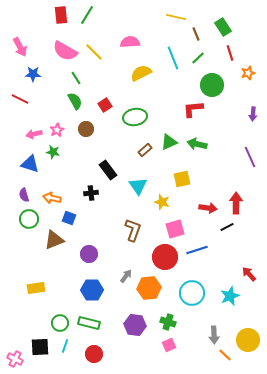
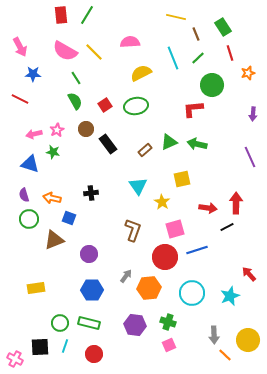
green ellipse at (135, 117): moved 1 px right, 11 px up
black rectangle at (108, 170): moved 26 px up
yellow star at (162, 202): rotated 14 degrees clockwise
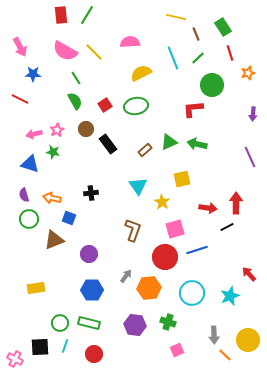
pink square at (169, 345): moved 8 px right, 5 px down
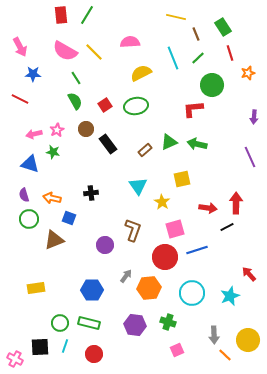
purple arrow at (253, 114): moved 1 px right, 3 px down
purple circle at (89, 254): moved 16 px right, 9 px up
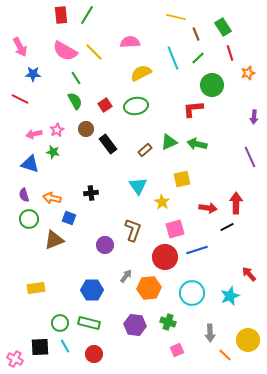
gray arrow at (214, 335): moved 4 px left, 2 px up
cyan line at (65, 346): rotated 48 degrees counterclockwise
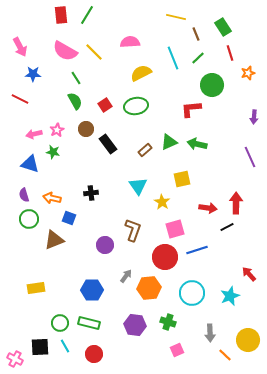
red L-shape at (193, 109): moved 2 px left
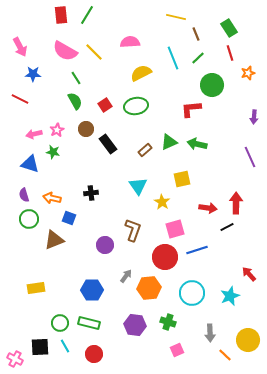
green rectangle at (223, 27): moved 6 px right, 1 px down
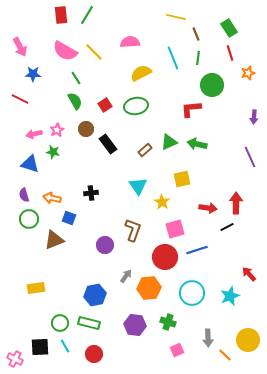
green line at (198, 58): rotated 40 degrees counterclockwise
blue hexagon at (92, 290): moved 3 px right, 5 px down; rotated 10 degrees counterclockwise
gray arrow at (210, 333): moved 2 px left, 5 px down
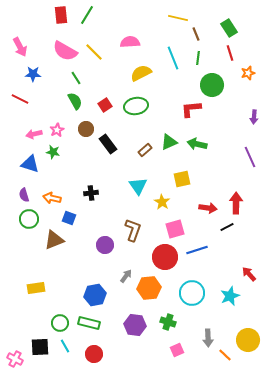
yellow line at (176, 17): moved 2 px right, 1 px down
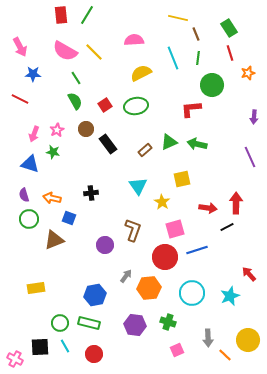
pink semicircle at (130, 42): moved 4 px right, 2 px up
pink arrow at (34, 134): rotated 56 degrees counterclockwise
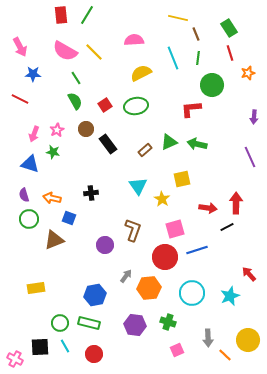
yellow star at (162, 202): moved 3 px up
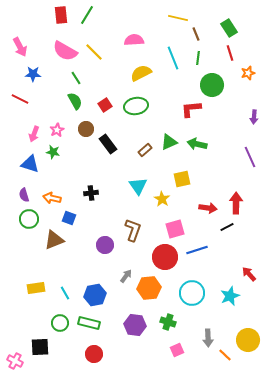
cyan line at (65, 346): moved 53 px up
pink cross at (15, 359): moved 2 px down
